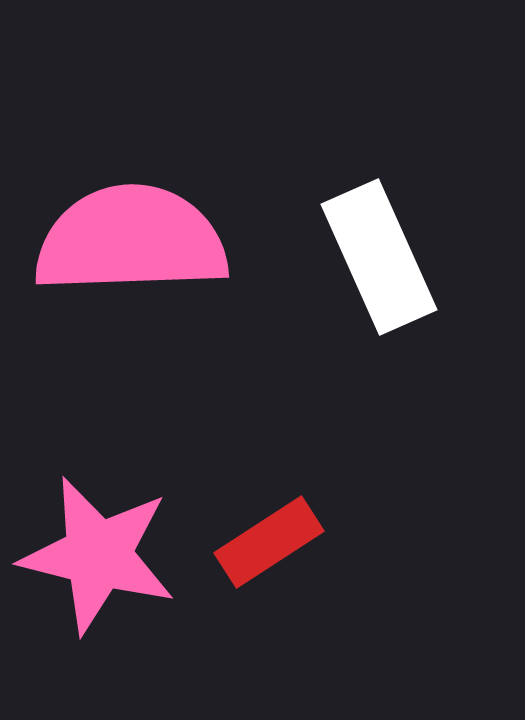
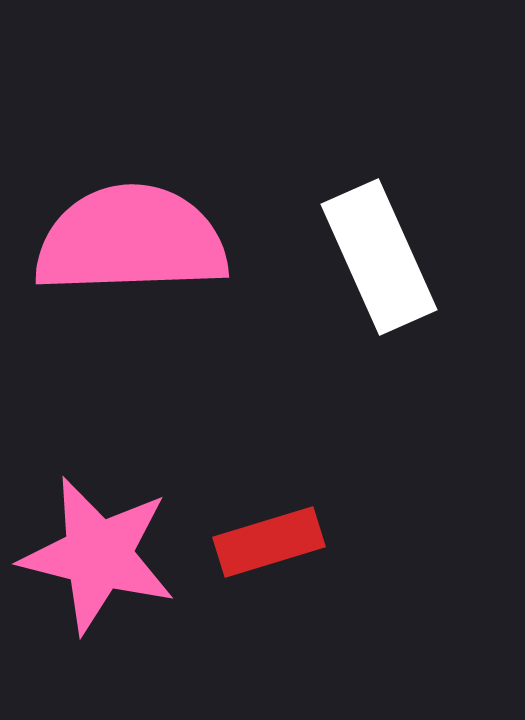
red rectangle: rotated 16 degrees clockwise
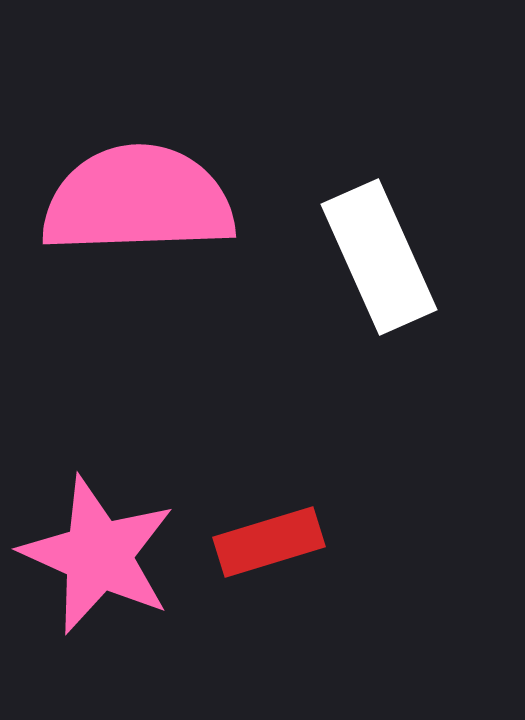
pink semicircle: moved 7 px right, 40 px up
pink star: rotated 10 degrees clockwise
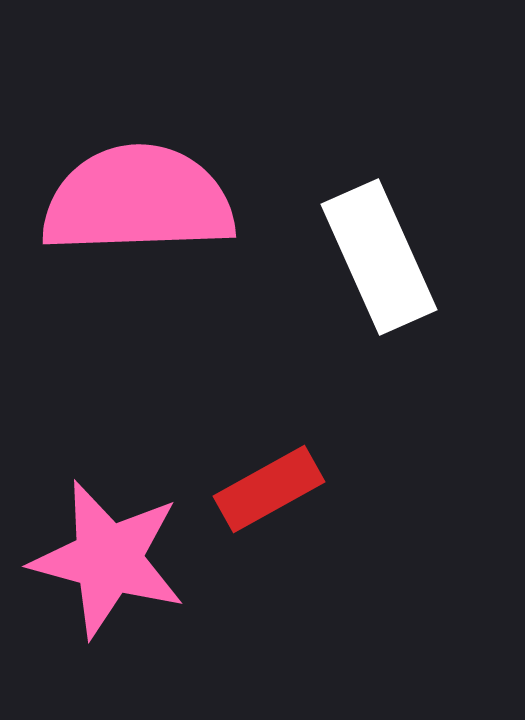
red rectangle: moved 53 px up; rotated 12 degrees counterclockwise
pink star: moved 10 px right, 4 px down; rotated 9 degrees counterclockwise
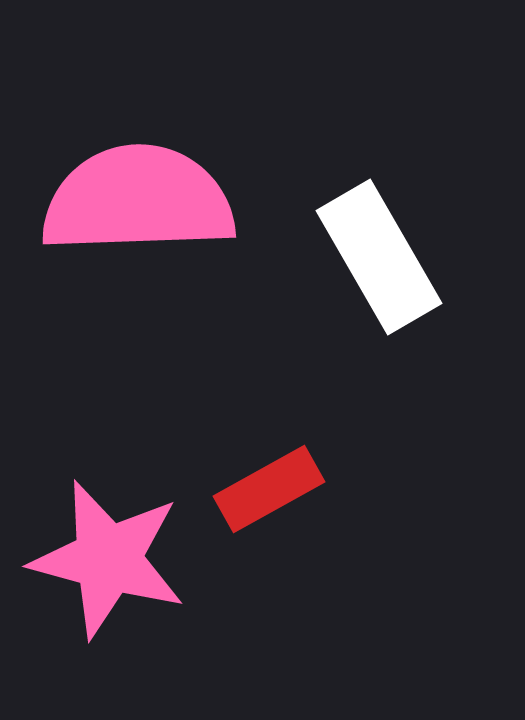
white rectangle: rotated 6 degrees counterclockwise
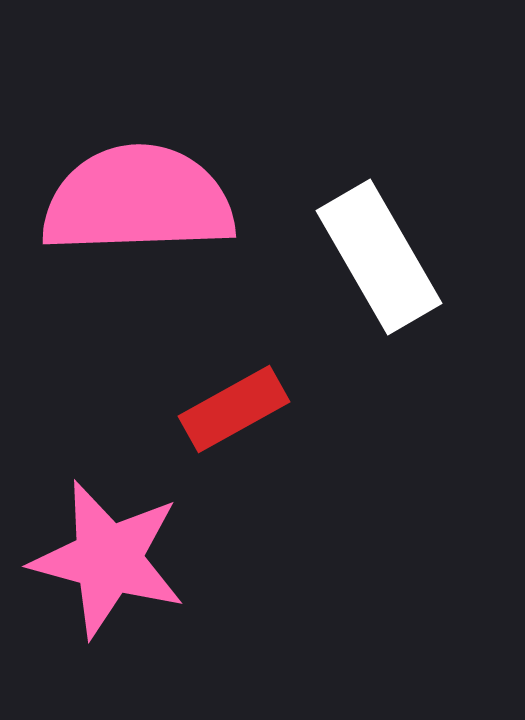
red rectangle: moved 35 px left, 80 px up
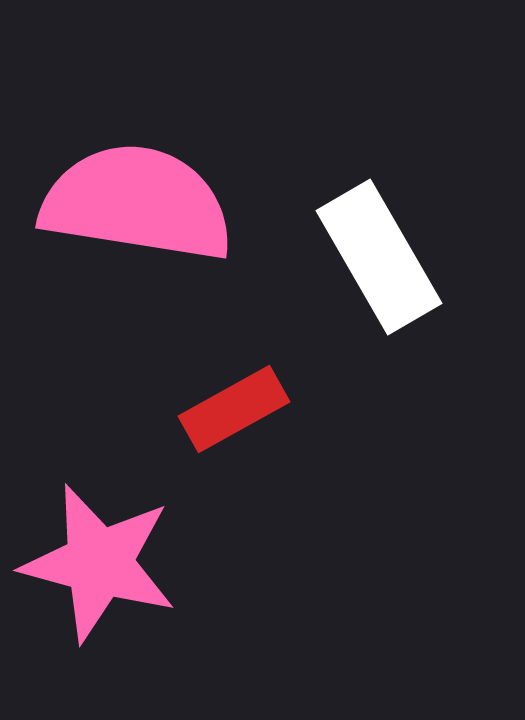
pink semicircle: moved 1 px left, 3 px down; rotated 11 degrees clockwise
pink star: moved 9 px left, 4 px down
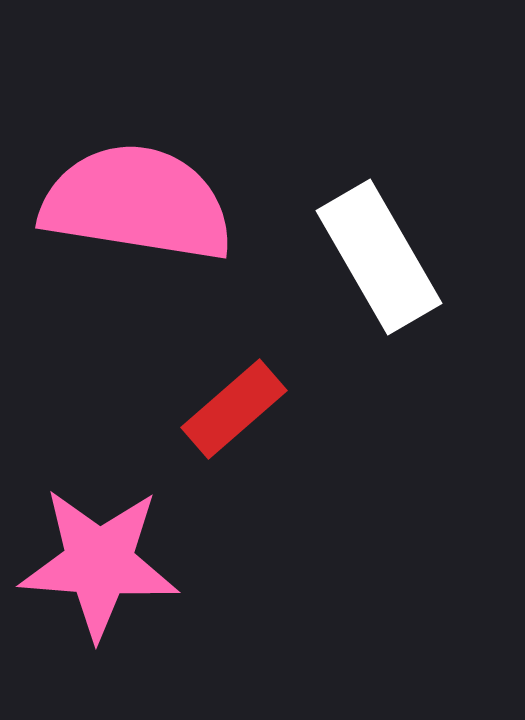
red rectangle: rotated 12 degrees counterclockwise
pink star: rotated 11 degrees counterclockwise
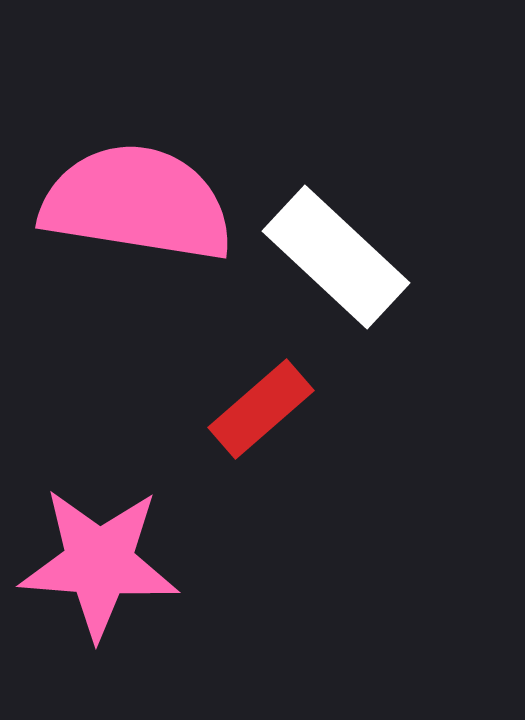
white rectangle: moved 43 px left; rotated 17 degrees counterclockwise
red rectangle: moved 27 px right
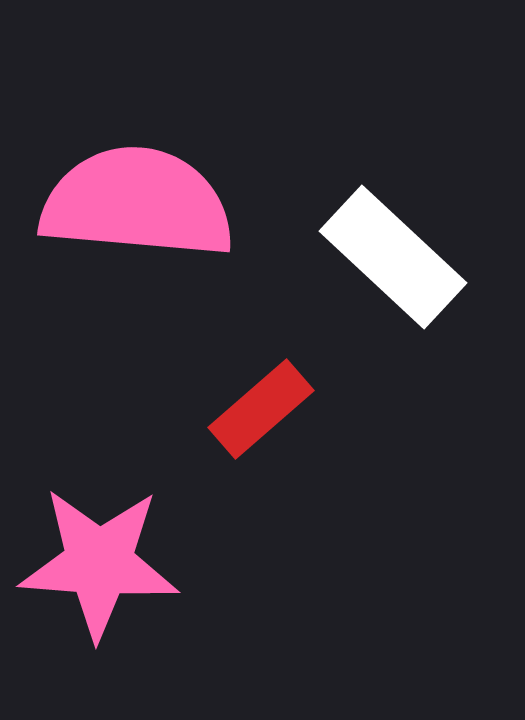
pink semicircle: rotated 4 degrees counterclockwise
white rectangle: moved 57 px right
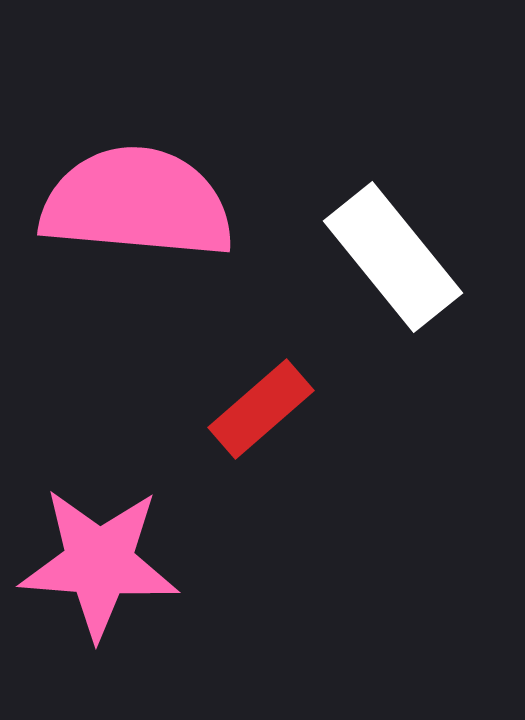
white rectangle: rotated 8 degrees clockwise
